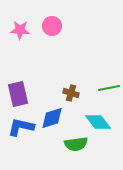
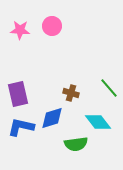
green line: rotated 60 degrees clockwise
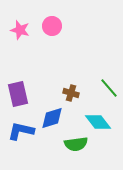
pink star: rotated 12 degrees clockwise
blue L-shape: moved 4 px down
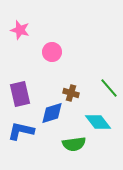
pink circle: moved 26 px down
purple rectangle: moved 2 px right
blue diamond: moved 5 px up
green semicircle: moved 2 px left
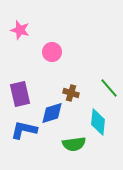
cyan diamond: rotated 44 degrees clockwise
blue L-shape: moved 3 px right, 1 px up
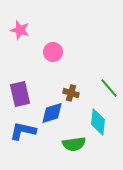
pink circle: moved 1 px right
blue L-shape: moved 1 px left, 1 px down
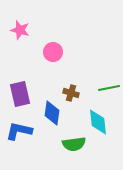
green line: rotated 60 degrees counterclockwise
blue diamond: rotated 65 degrees counterclockwise
cyan diamond: rotated 12 degrees counterclockwise
blue L-shape: moved 4 px left
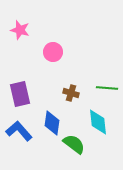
green line: moved 2 px left; rotated 15 degrees clockwise
blue diamond: moved 10 px down
blue L-shape: rotated 36 degrees clockwise
green semicircle: rotated 135 degrees counterclockwise
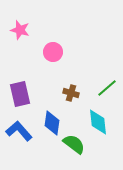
green line: rotated 45 degrees counterclockwise
